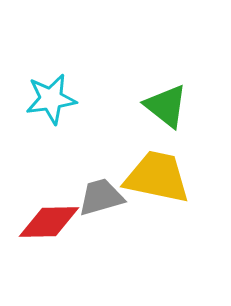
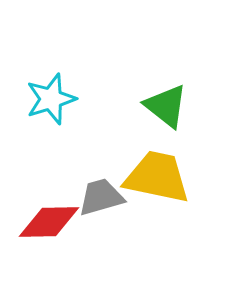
cyan star: rotated 9 degrees counterclockwise
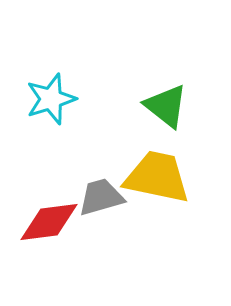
red diamond: rotated 6 degrees counterclockwise
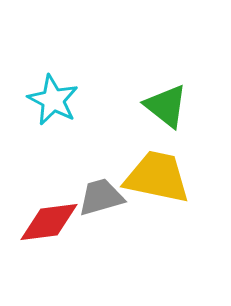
cyan star: moved 2 px right, 1 px down; rotated 27 degrees counterclockwise
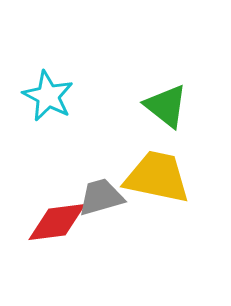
cyan star: moved 5 px left, 4 px up
red diamond: moved 8 px right
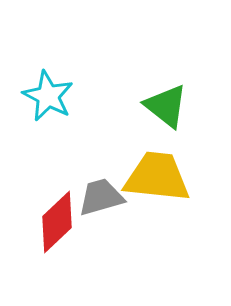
yellow trapezoid: rotated 6 degrees counterclockwise
red diamond: rotated 36 degrees counterclockwise
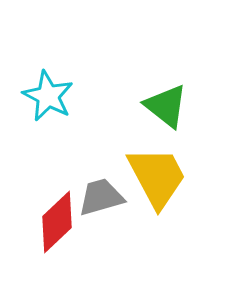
yellow trapezoid: rotated 56 degrees clockwise
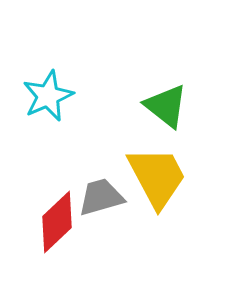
cyan star: rotated 21 degrees clockwise
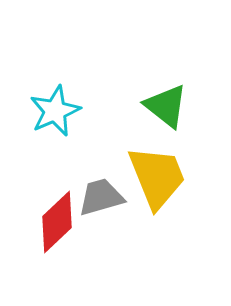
cyan star: moved 7 px right, 15 px down
yellow trapezoid: rotated 6 degrees clockwise
